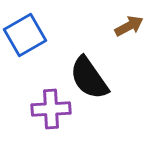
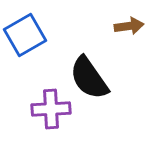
brown arrow: rotated 20 degrees clockwise
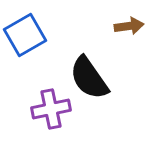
purple cross: rotated 9 degrees counterclockwise
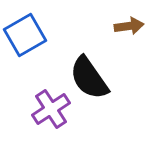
purple cross: rotated 21 degrees counterclockwise
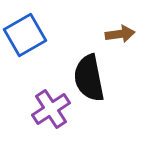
brown arrow: moved 9 px left, 8 px down
black semicircle: rotated 24 degrees clockwise
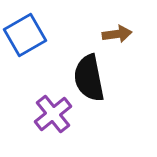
brown arrow: moved 3 px left
purple cross: moved 2 px right, 5 px down; rotated 6 degrees counterclockwise
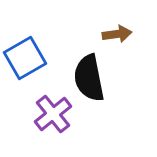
blue square: moved 23 px down
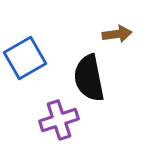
purple cross: moved 6 px right, 6 px down; rotated 21 degrees clockwise
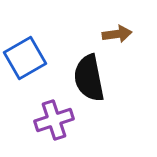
purple cross: moved 5 px left
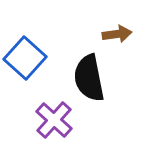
blue square: rotated 18 degrees counterclockwise
purple cross: rotated 30 degrees counterclockwise
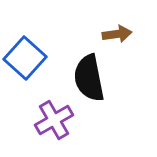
purple cross: rotated 18 degrees clockwise
